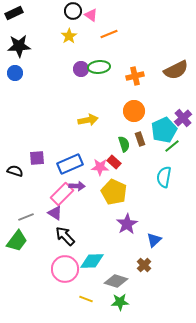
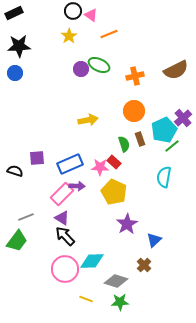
green ellipse: moved 2 px up; rotated 30 degrees clockwise
purple triangle: moved 7 px right, 5 px down
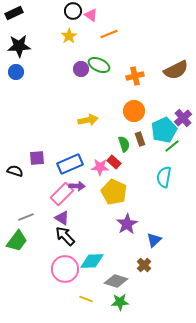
blue circle: moved 1 px right, 1 px up
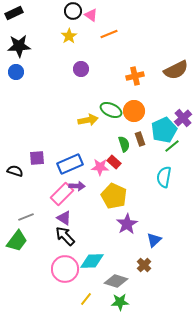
green ellipse: moved 12 px right, 45 px down
yellow pentagon: moved 4 px down
purple triangle: moved 2 px right
yellow line: rotated 72 degrees counterclockwise
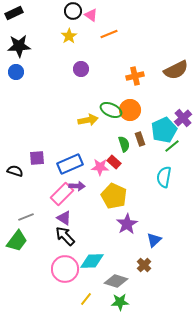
orange circle: moved 4 px left, 1 px up
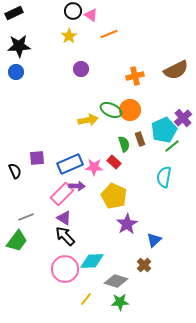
pink star: moved 6 px left
black semicircle: rotated 49 degrees clockwise
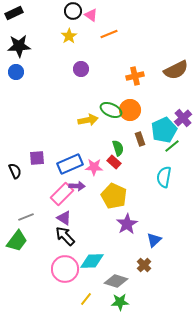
green semicircle: moved 6 px left, 4 px down
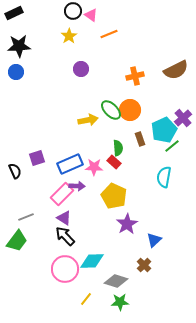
green ellipse: rotated 20 degrees clockwise
green semicircle: rotated 14 degrees clockwise
purple square: rotated 14 degrees counterclockwise
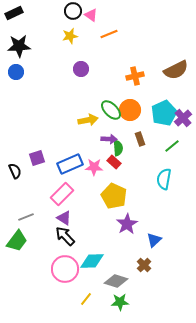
yellow star: moved 1 px right; rotated 21 degrees clockwise
cyan pentagon: moved 17 px up
cyan semicircle: moved 2 px down
purple arrow: moved 32 px right, 47 px up
